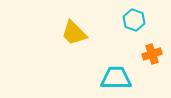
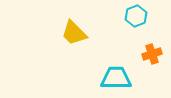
cyan hexagon: moved 2 px right, 4 px up; rotated 20 degrees clockwise
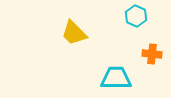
cyan hexagon: rotated 15 degrees counterclockwise
orange cross: rotated 24 degrees clockwise
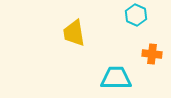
cyan hexagon: moved 1 px up
yellow trapezoid: rotated 36 degrees clockwise
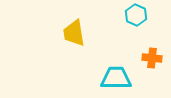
orange cross: moved 4 px down
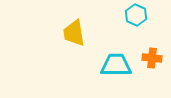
cyan trapezoid: moved 13 px up
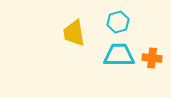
cyan hexagon: moved 18 px left, 7 px down; rotated 20 degrees clockwise
cyan trapezoid: moved 3 px right, 10 px up
